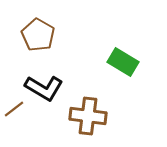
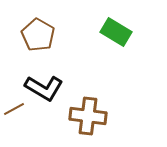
green rectangle: moved 7 px left, 30 px up
brown line: rotated 10 degrees clockwise
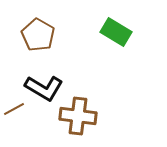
brown cross: moved 10 px left
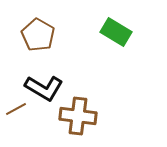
brown line: moved 2 px right
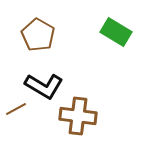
black L-shape: moved 2 px up
